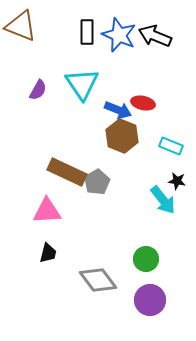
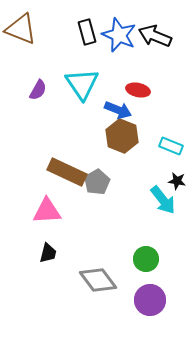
brown triangle: moved 3 px down
black rectangle: rotated 15 degrees counterclockwise
red ellipse: moved 5 px left, 13 px up
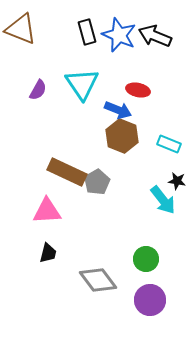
cyan rectangle: moved 2 px left, 2 px up
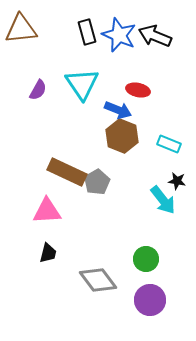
brown triangle: rotated 28 degrees counterclockwise
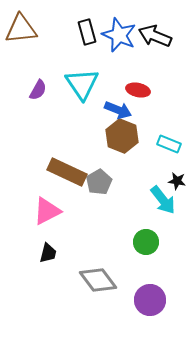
gray pentagon: moved 2 px right
pink triangle: rotated 24 degrees counterclockwise
green circle: moved 17 px up
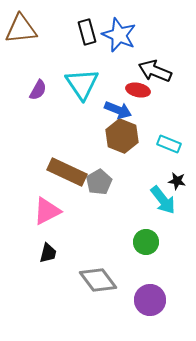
black arrow: moved 35 px down
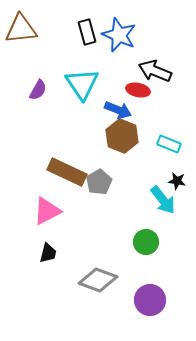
gray diamond: rotated 33 degrees counterclockwise
